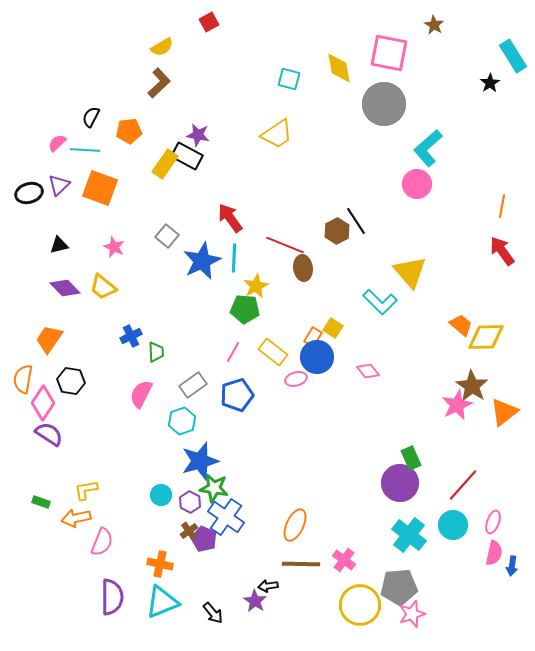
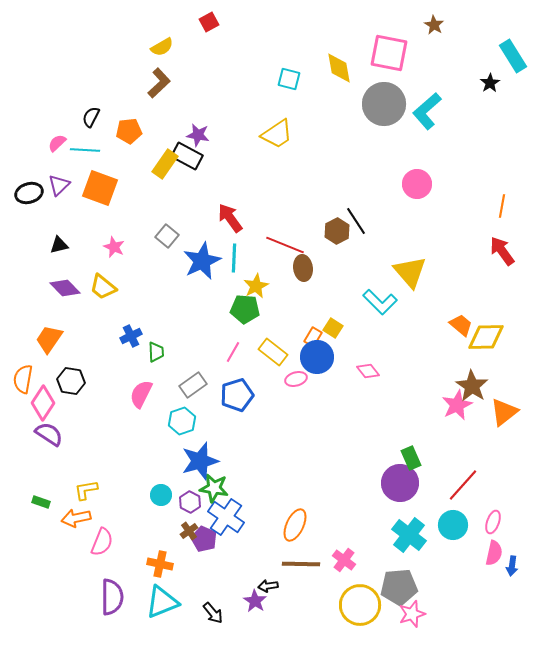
cyan L-shape at (428, 148): moved 1 px left, 37 px up
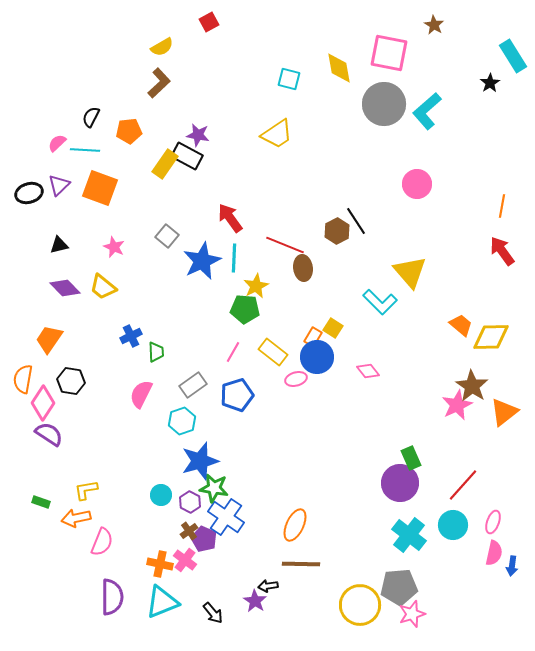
yellow diamond at (486, 337): moved 5 px right
pink cross at (344, 560): moved 159 px left
